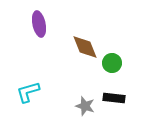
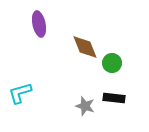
cyan L-shape: moved 8 px left, 1 px down
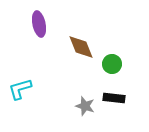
brown diamond: moved 4 px left
green circle: moved 1 px down
cyan L-shape: moved 4 px up
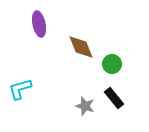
black rectangle: rotated 45 degrees clockwise
